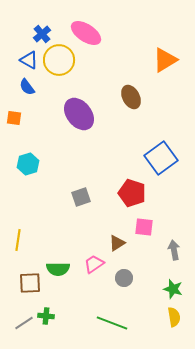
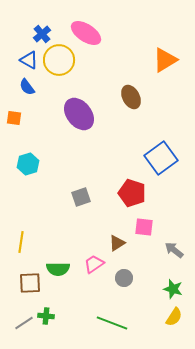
yellow line: moved 3 px right, 2 px down
gray arrow: rotated 42 degrees counterclockwise
yellow semicircle: rotated 42 degrees clockwise
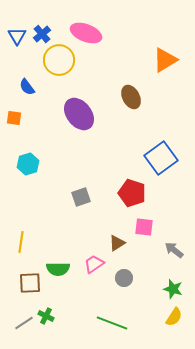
pink ellipse: rotated 12 degrees counterclockwise
blue triangle: moved 12 px left, 24 px up; rotated 30 degrees clockwise
green cross: rotated 21 degrees clockwise
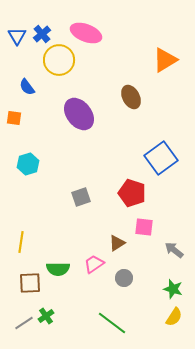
green cross: rotated 28 degrees clockwise
green line: rotated 16 degrees clockwise
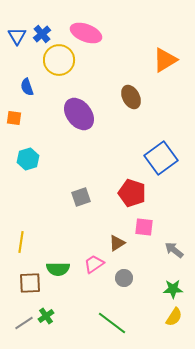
blue semicircle: rotated 18 degrees clockwise
cyan hexagon: moved 5 px up
green star: rotated 18 degrees counterclockwise
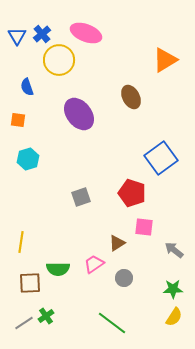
orange square: moved 4 px right, 2 px down
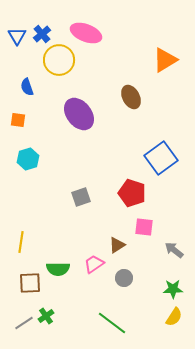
brown triangle: moved 2 px down
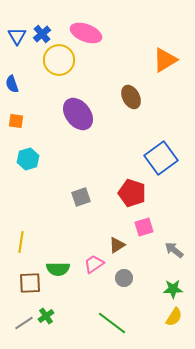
blue semicircle: moved 15 px left, 3 px up
purple ellipse: moved 1 px left
orange square: moved 2 px left, 1 px down
pink square: rotated 24 degrees counterclockwise
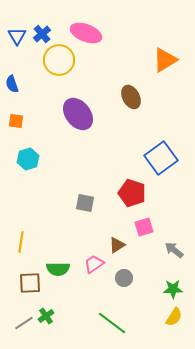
gray square: moved 4 px right, 6 px down; rotated 30 degrees clockwise
